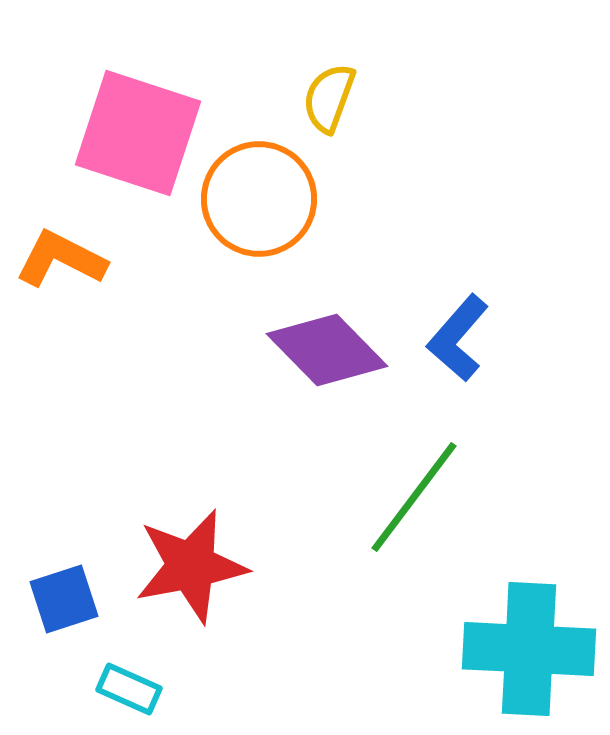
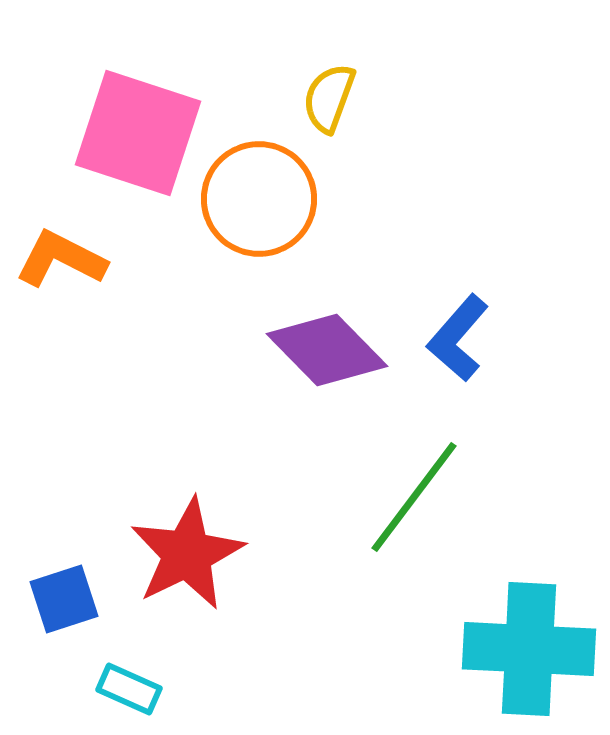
red star: moved 4 px left, 12 px up; rotated 15 degrees counterclockwise
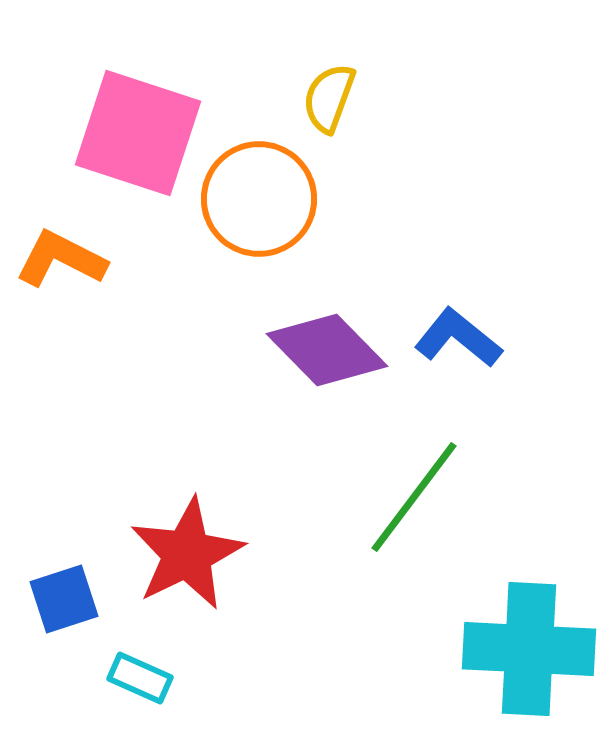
blue L-shape: rotated 88 degrees clockwise
cyan rectangle: moved 11 px right, 11 px up
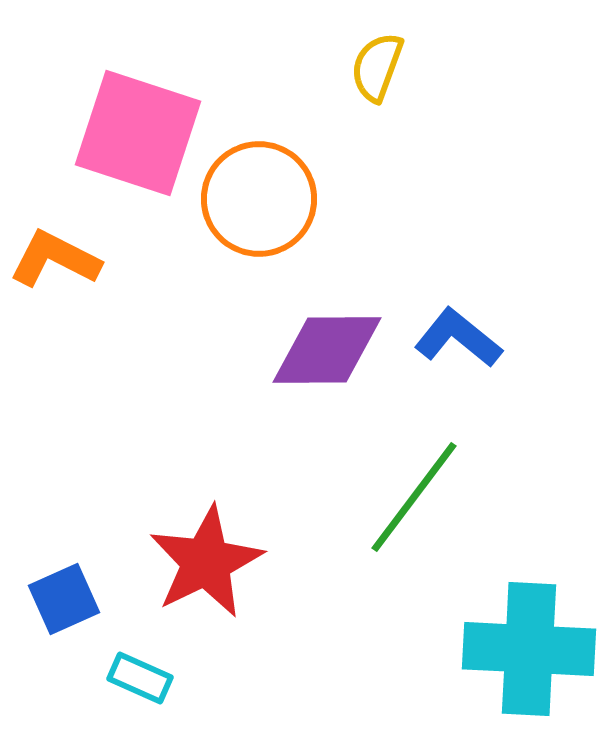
yellow semicircle: moved 48 px right, 31 px up
orange L-shape: moved 6 px left
purple diamond: rotated 46 degrees counterclockwise
red star: moved 19 px right, 8 px down
blue square: rotated 6 degrees counterclockwise
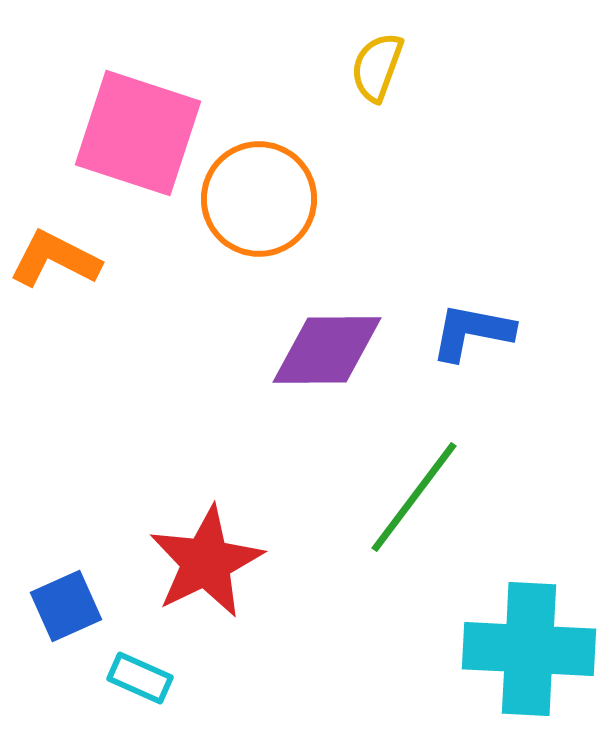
blue L-shape: moved 14 px right, 6 px up; rotated 28 degrees counterclockwise
blue square: moved 2 px right, 7 px down
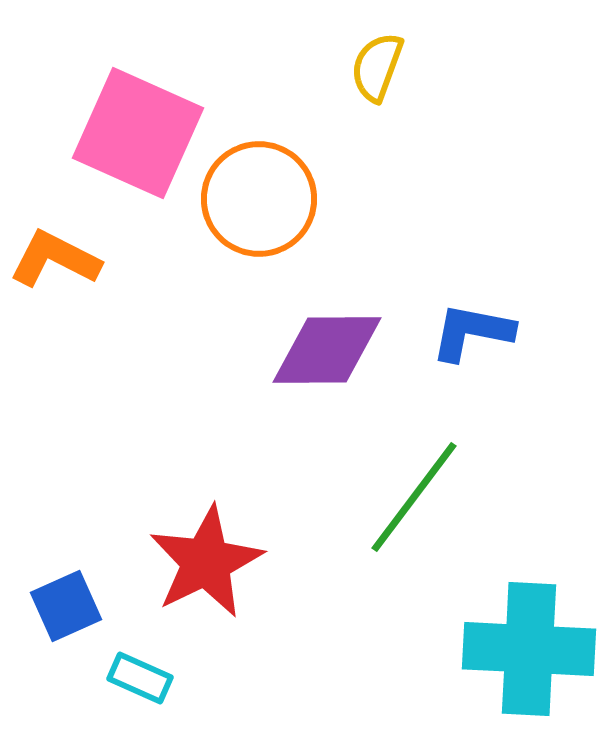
pink square: rotated 6 degrees clockwise
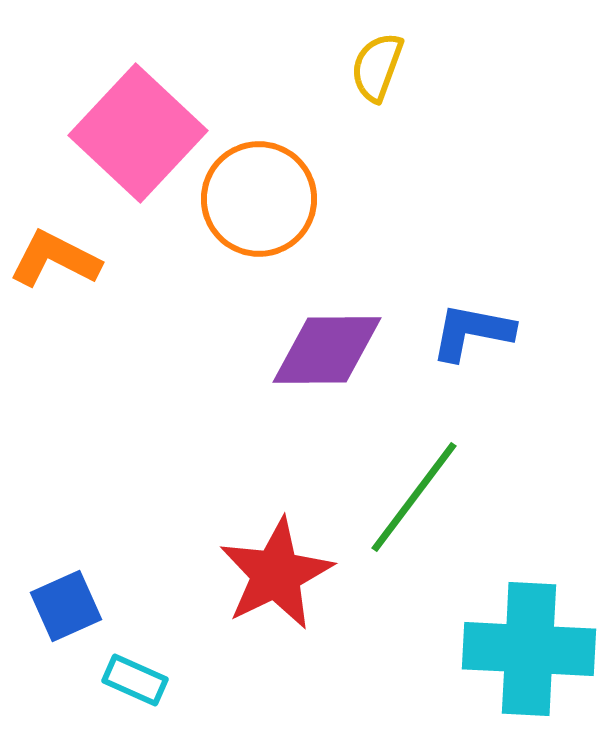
pink square: rotated 19 degrees clockwise
red star: moved 70 px right, 12 px down
cyan rectangle: moved 5 px left, 2 px down
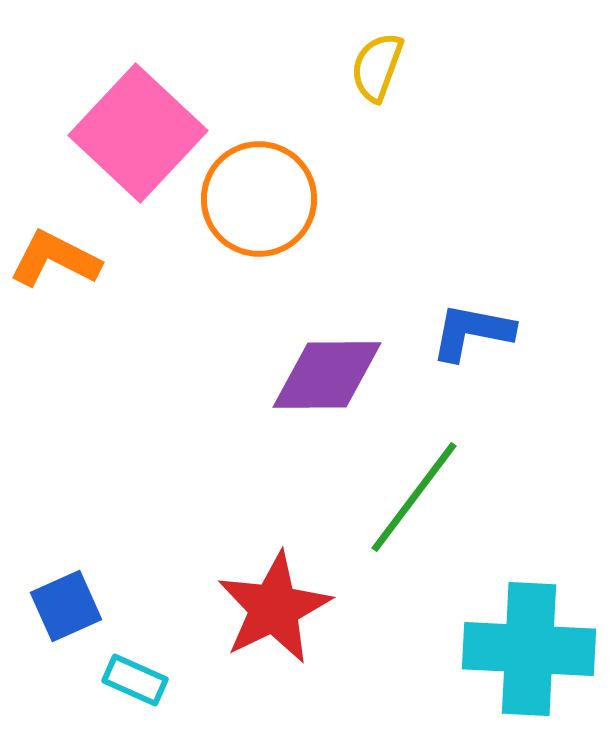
purple diamond: moved 25 px down
red star: moved 2 px left, 34 px down
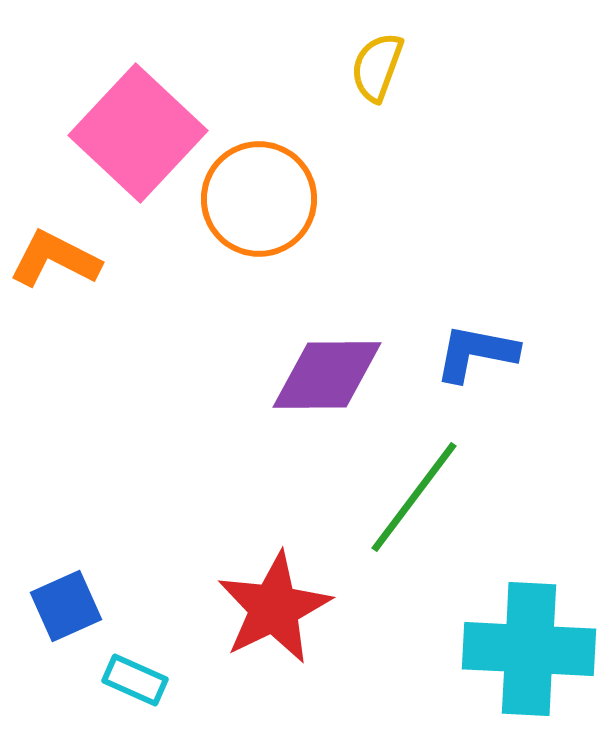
blue L-shape: moved 4 px right, 21 px down
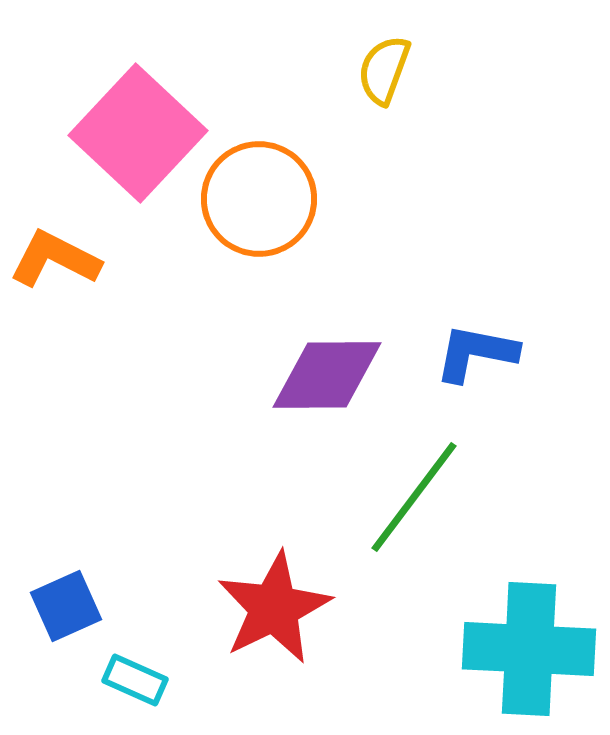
yellow semicircle: moved 7 px right, 3 px down
